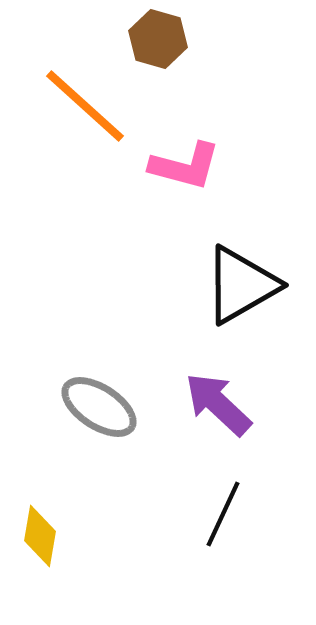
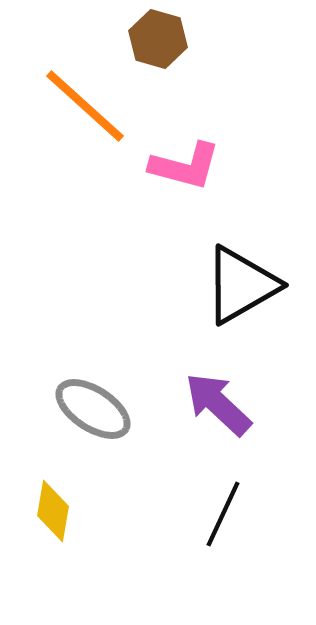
gray ellipse: moved 6 px left, 2 px down
yellow diamond: moved 13 px right, 25 px up
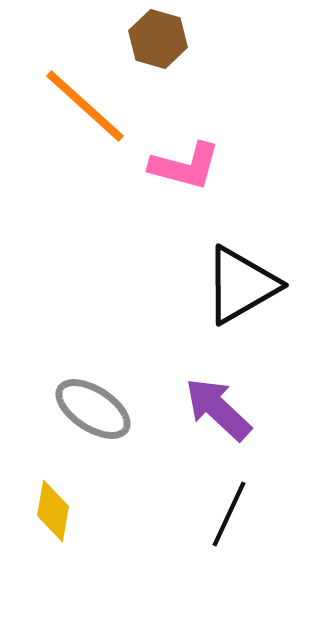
purple arrow: moved 5 px down
black line: moved 6 px right
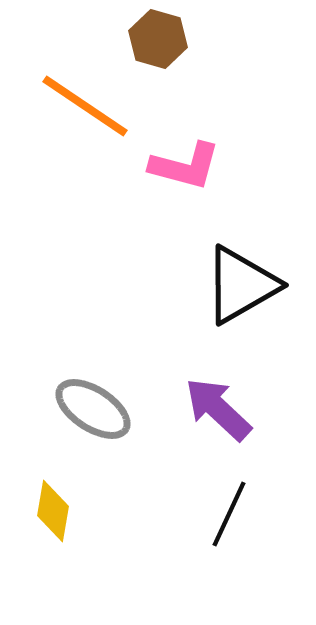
orange line: rotated 8 degrees counterclockwise
